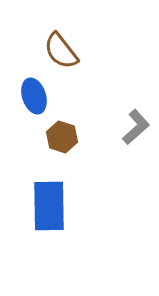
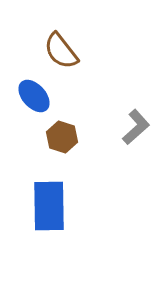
blue ellipse: rotated 24 degrees counterclockwise
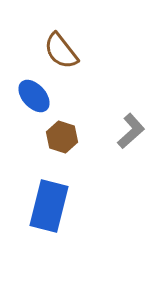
gray L-shape: moved 5 px left, 4 px down
blue rectangle: rotated 15 degrees clockwise
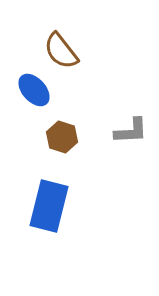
blue ellipse: moved 6 px up
gray L-shape: rotated 39 degrees clockwise
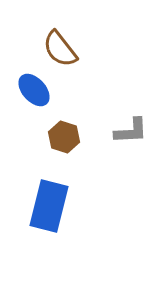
brown semicircle: moved 1 px left, 2 px up
brown hexagon: moved 2 px right
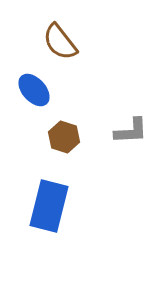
brown semicircle: moved 7 px up
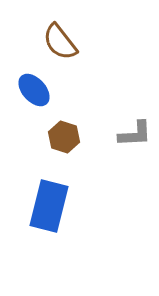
gray L-shape: moved 4 px right, 3 px down
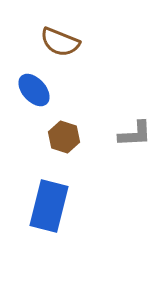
brown semicircle: rotated 30 degrees counterclockwise
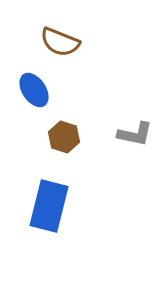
blue ellipse: rotated 8 degrees clockwise
gray L-shape: rotated 15 degrees clockwise
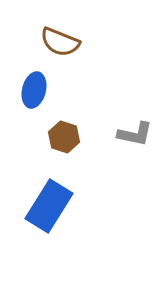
blue ellipse: rotated 48 degrees clockwise
blue rectangle: rotated 18 degrees clockwise
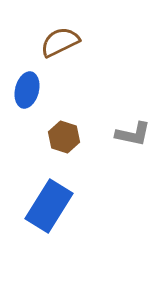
brown semicircle: rotated 132 degrees clockwise
blue ellipse: moved 7 px left
gray L-shape: moved 2 px left
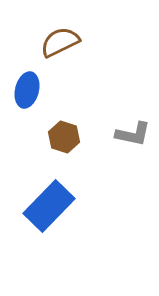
blue rectangle: rotated 12 degrees clockwise
